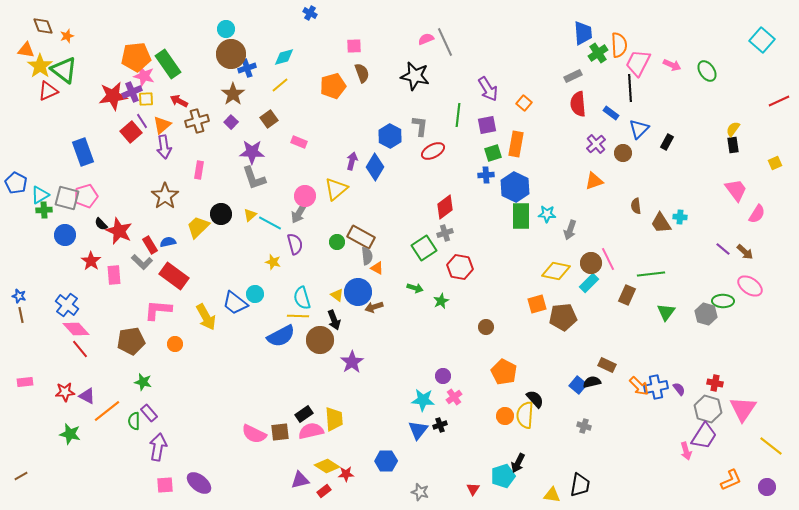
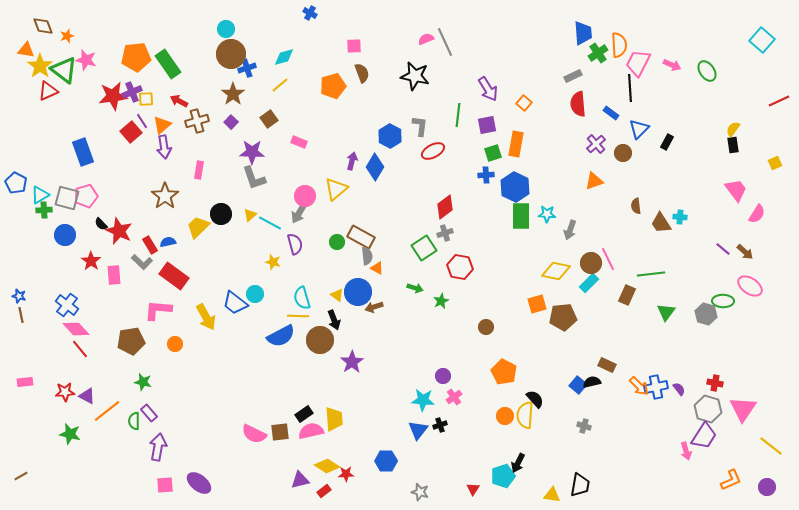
pink star at (144, 76): moved 58 px left, 16 px up
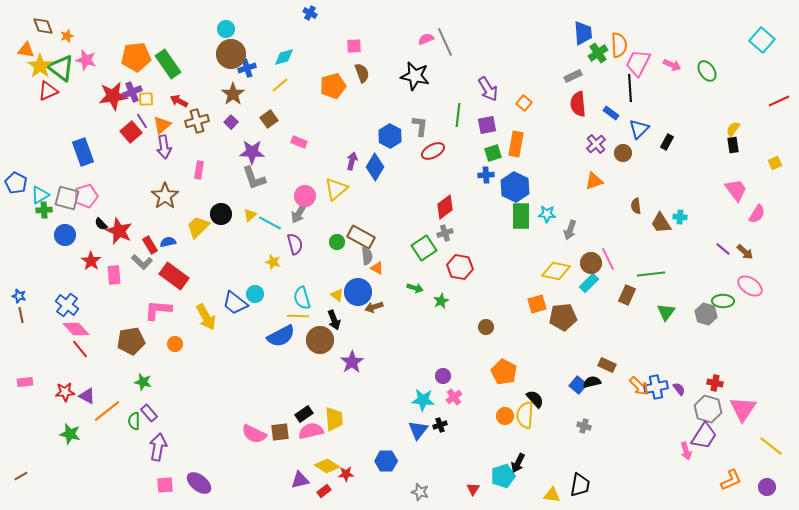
green triangle at (64, 70): moved 3 px left, 2 px up
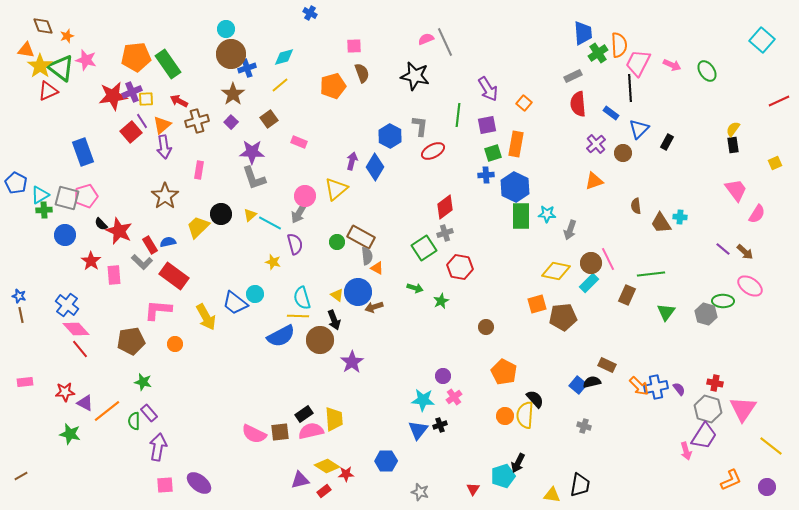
purple triangle at (87, 396): moved 2 px left, 7 px down
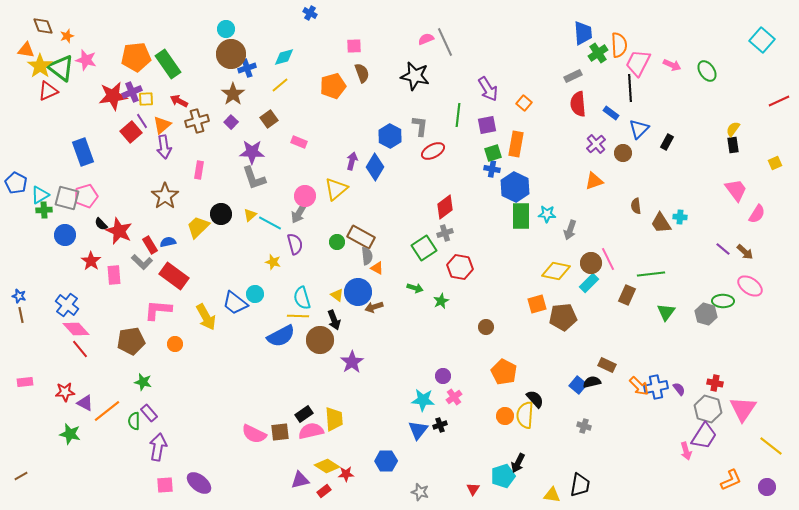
blue cross at (486, 175): moved 6 px right, 6 px up; rotated 14 degrees clockwise
